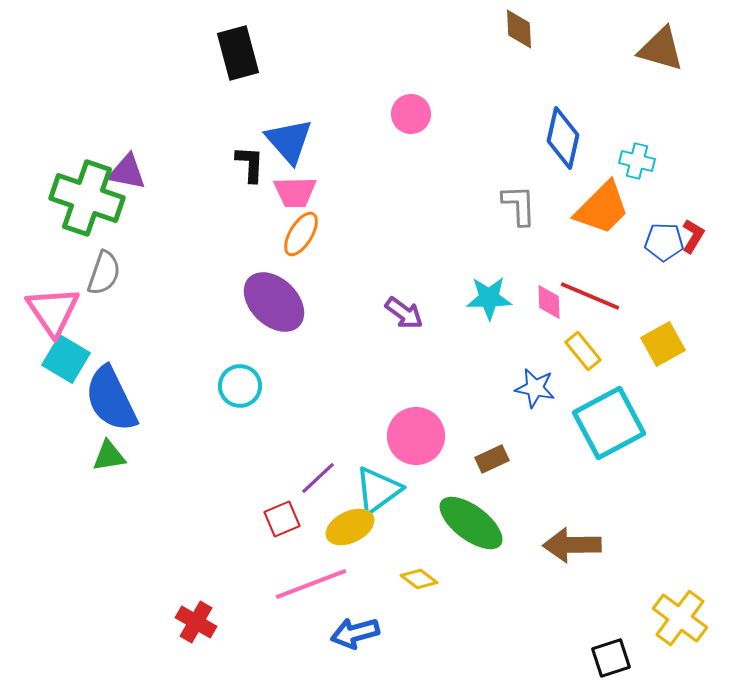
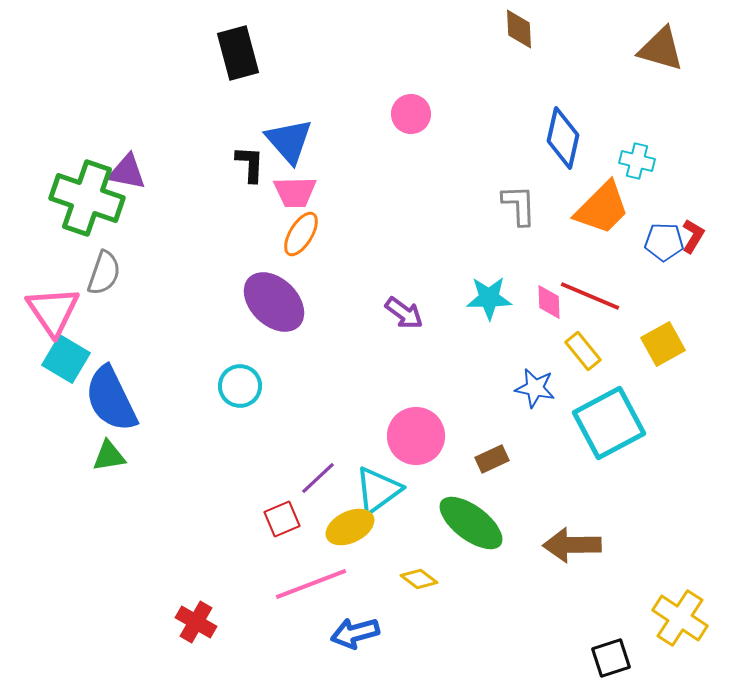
yellow cross at (680, 618): rotated 4 degrees counterclockwise
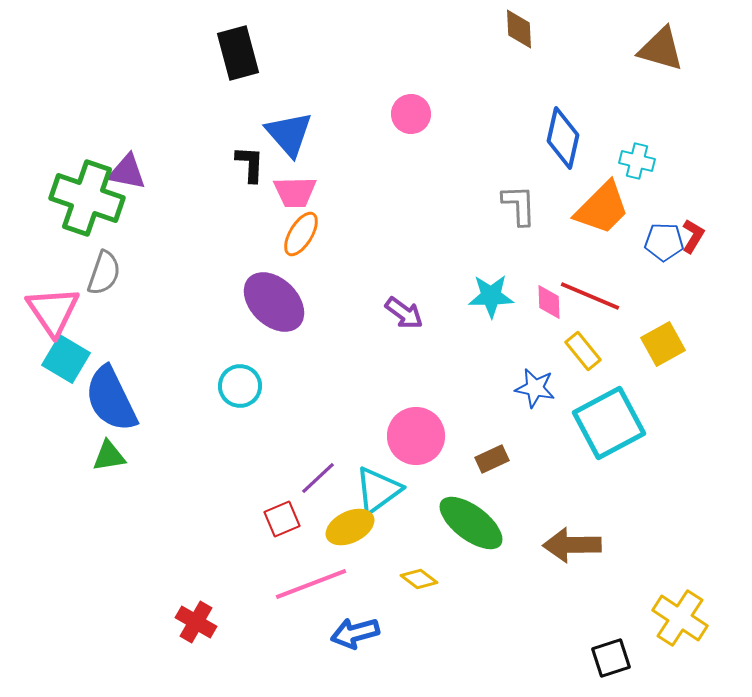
blue triangle at (289, 141): moved 7 px up
cyan star at (489, 298): moved 2 px right, 2 px up
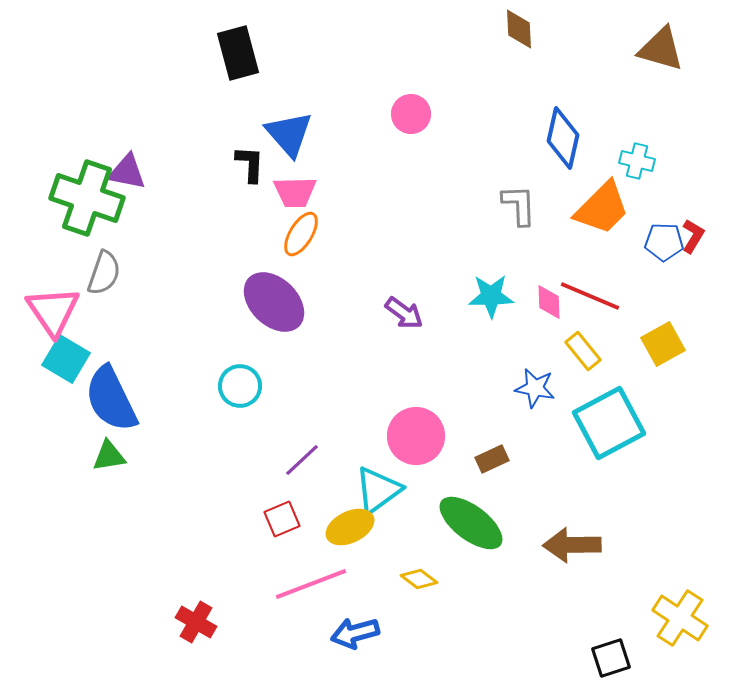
purple line at (318, 478): moved 16 px left, 18 px up
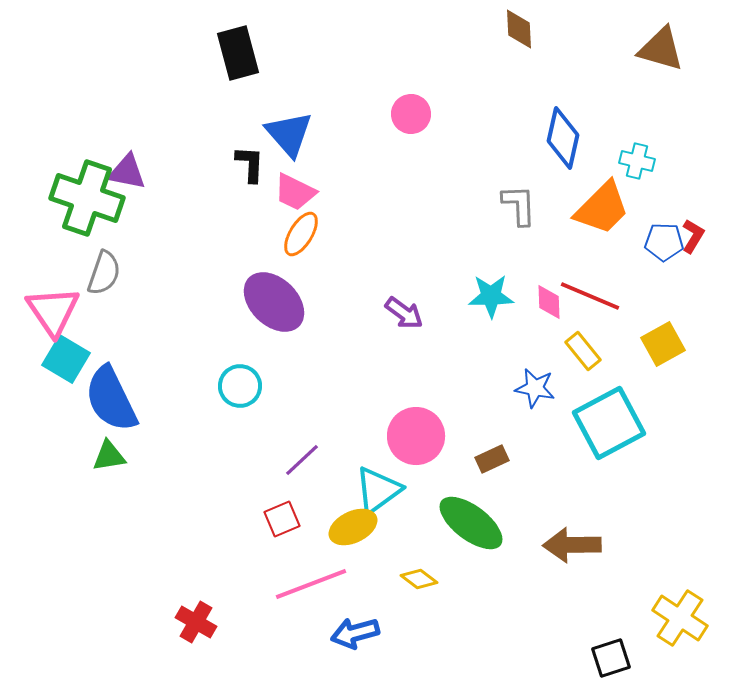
pink trapezoid at (295, 192): rotated 27 degrees clockwise
yellow ellipse at (350, 527): moved 3 px right
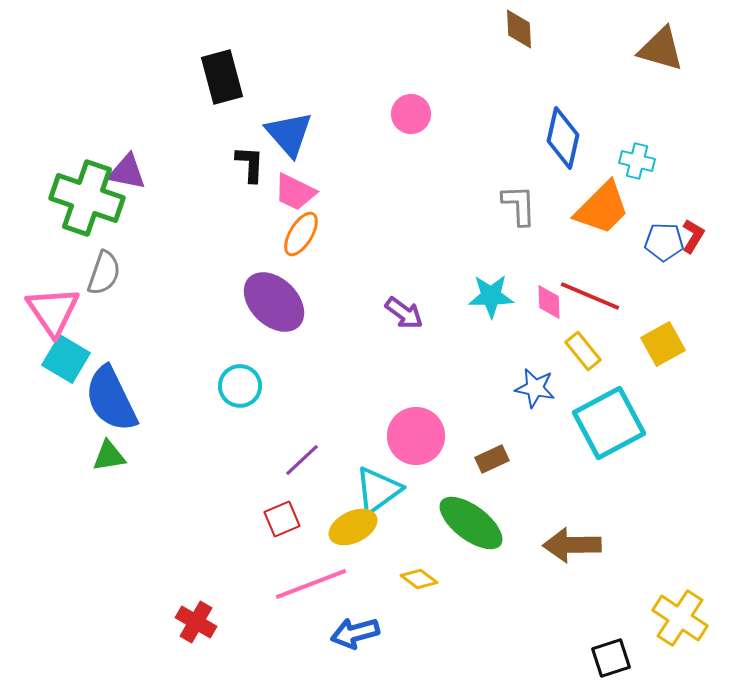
black rectangle at (238, 53): moved 16 px left, 24 px down
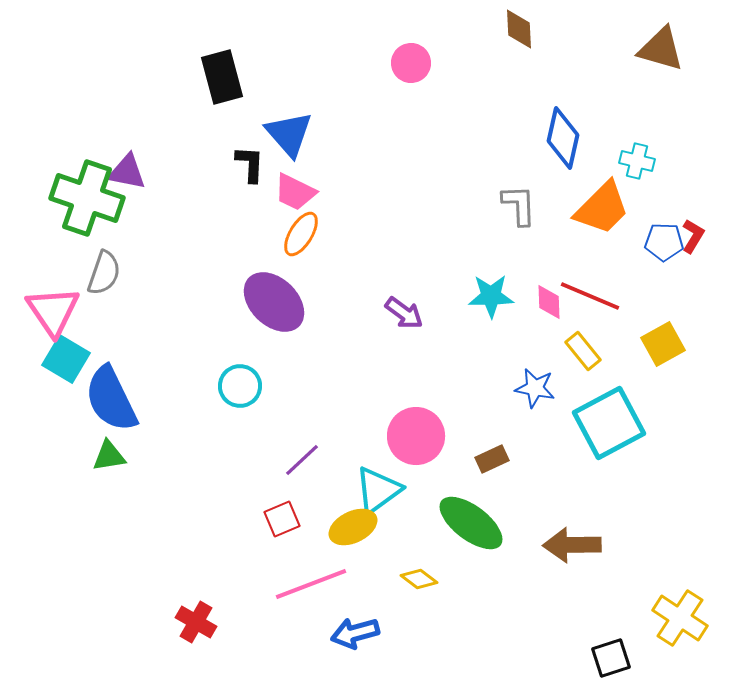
pink circle at (411, 114): moved 51 px up
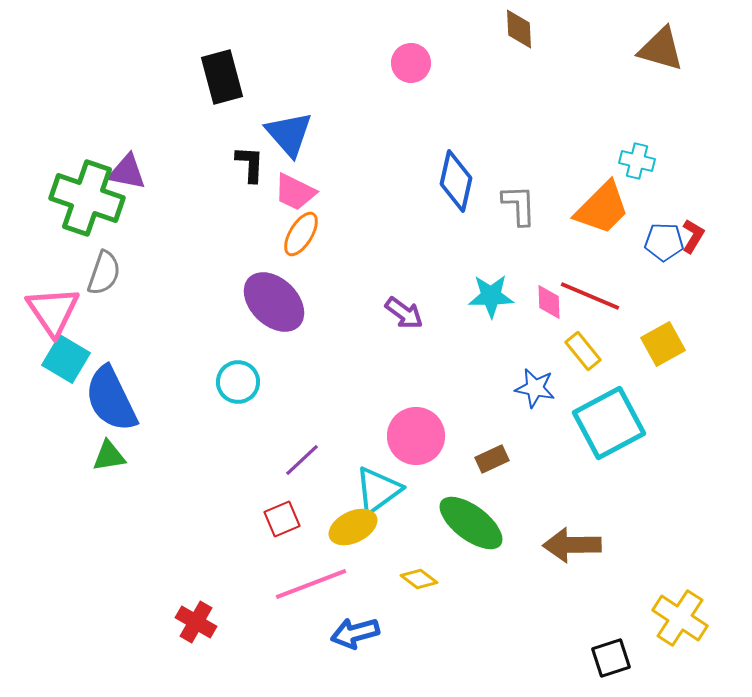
blue diamond at (563, 138): moved 107 px left, 43 px down
cyan circle at (240, 386): moved 2 px left, 4 px up
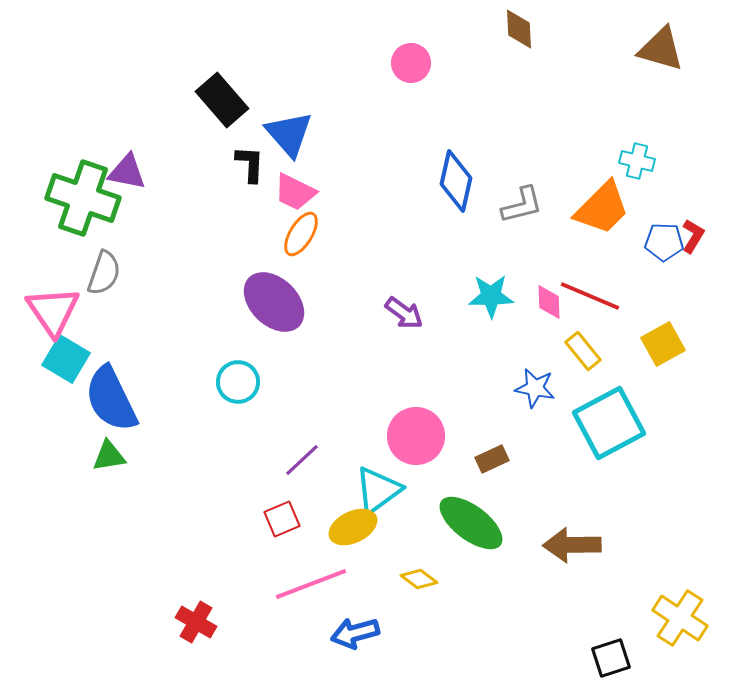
black rectangle at (222, 77): moved 23 px down; rotated 26 degrees counterclockwise
green cross at (87, 198): moved 4 px left
gray L-shape at (519, 205): moved 3 px right; rotated 78 degrees clockwise
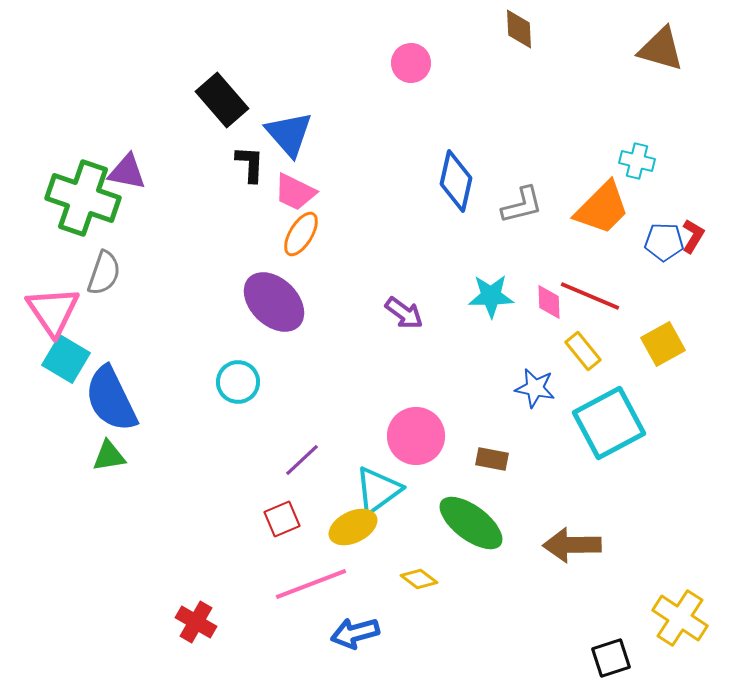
brown rectangle at (492, 459): rotated 36 degrees clockwise
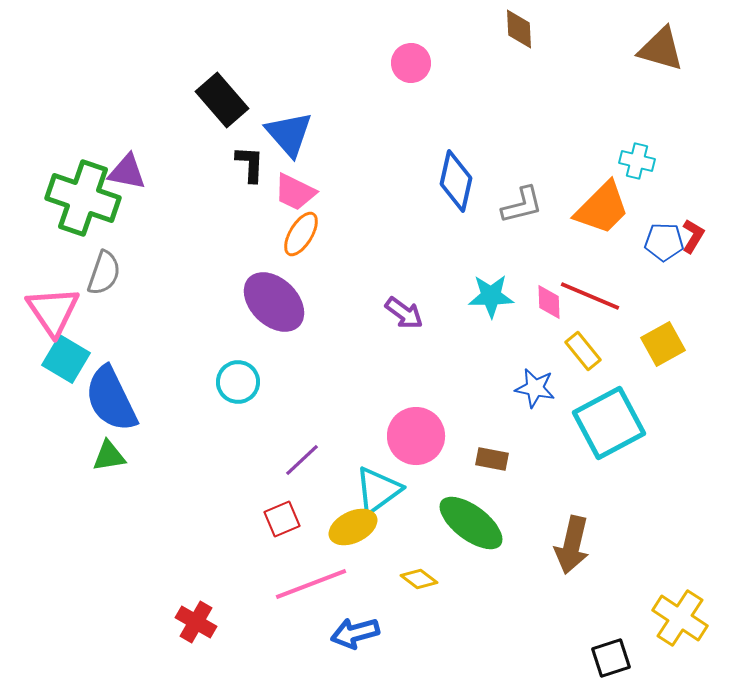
brown arrow at (572, 545): rotated 76 degrees counterclockwise
